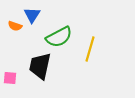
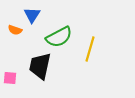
orange semicircle: moved 4 px down
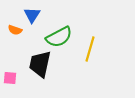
black trapezoid: moved 2 px up
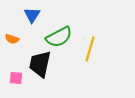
orange semicircle: moved 3 px left, 9 px down
pink square: moved 6 px right
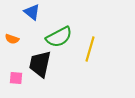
blue triangle: moved 3 px up; rotated 24 degrees counterclockwise
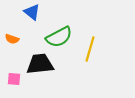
black trapezoid: rotated 72 degrees clockwise
pink square: moved 2 px left, 1 px down
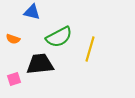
blue triangle: rotated 24 degrees counterclockwise
orange semicircle: moved 1 px right
pink square: rotated 24 degrees counterclockwise
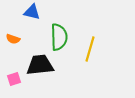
green semicircle: rotated 64 degrees counterclockwise
black trapezoid: moved 1 px down
